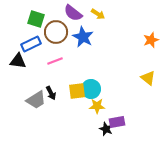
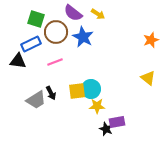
pink line: moved 1 px down
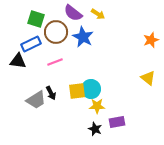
black star: moved 11 px left
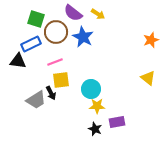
yellow square: moved 16 px left, 11 px up
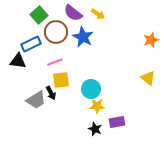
green square: moved 3 px right, 4 px up; rotated 30 degrees clockwise
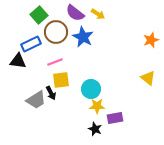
purple semicircle: moved 2 px right
purple rectangle: moved 2 px left, 4 px up
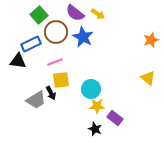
purple rectangle: rotated 49 degrees clockwise
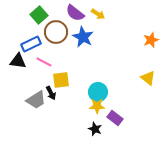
pink line: moved 11 px left; rotated 49 degrees clockwise
cyan circle: moved 7 px right, 3 px down
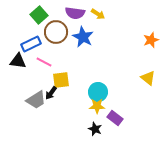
purple semicircle: rotated 30 degrees counterclockwise
black arrow: rotated 64 degrees clockwise
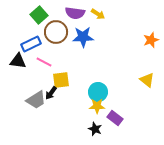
blue star: rotated 30 degrees counterclockwise
yellow triangle: moved 1 px left, 2 px down
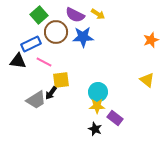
purple semicircle: moved 2 px down; rotated 18 degrees clockwise
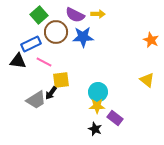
yellow arrow: rotated 32 degrees counterclockwise
orange star: rotated 28 degrees counterclockwise
